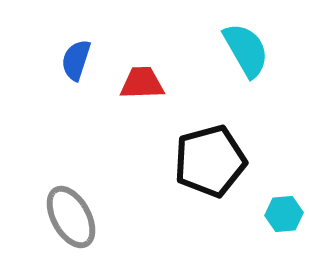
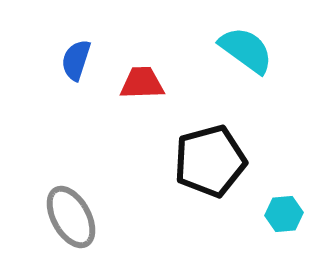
cyan semicircle: rotated 24 degrees counterclockwise
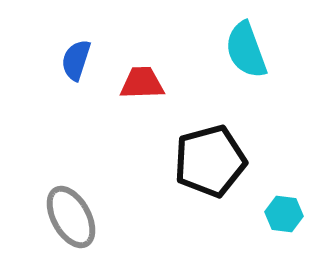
cyan semicircle: rotated 146 degrees counterclockwise
cyan hexagon: rotated 12 degrees clockwise
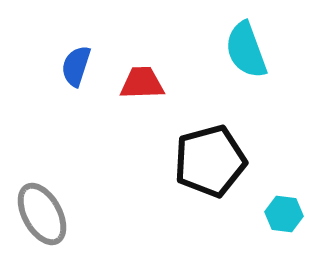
blue semicircle: moved 6 px down
gray ellipse: moved 29 px left, 3 px up
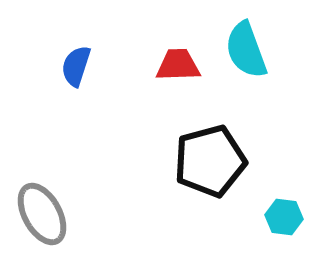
red trapezoid: moved 36 px right, 18 px up
cyan hexagon: moved 3 px down
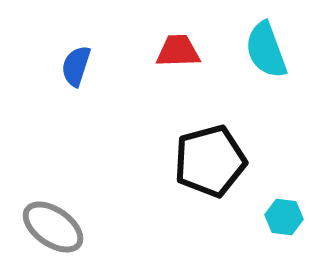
cyan semicircle: moved 20 px right
red trapezoid: moved 14 px up
gray ellipse: moved 11 px right, 13 px down; rotated 26 degrees counterclockwise
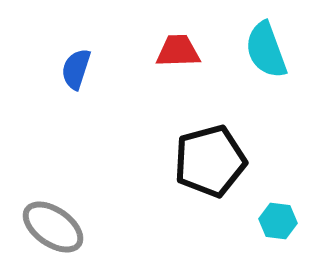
blue semicircle: moved 3 px down
cyan hexagon: moved 6 px left, 4 px down
